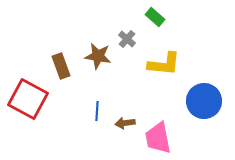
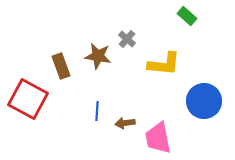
green rectangle: moved 32 px right, 1 px up
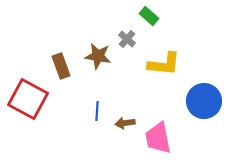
green rectangle: moved 38 px left
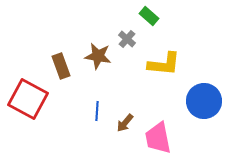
brown arrow: rotated 42 degrees counterclockwise
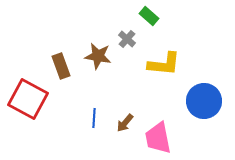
blue line: moved 3 px left, 7 px down
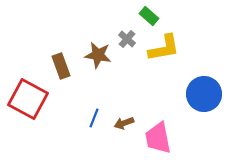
brown star: moved 1 px up
yellow L-shape: moved 16 px up; rotated 16 degrees counterclockwise
blue circle: moved 7 px up
blue line: rotated 18 degrees clockwise
brown arrow: moved 1 px left; rotated 30 degrees clockwise
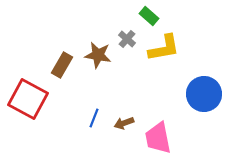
brown rectangle: moved 1 px right, 1 px up; rotated 50 degrees clockwise
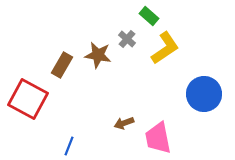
yellow L-shape: moved 1 px right; rotated 24 degrees counterclockwise
blue line: moved 25 px left, 28 px down
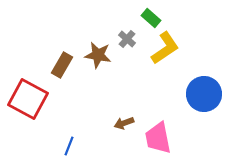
green rectangle: moved 2 px right, 2 px down
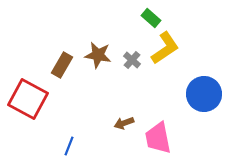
gray cross: moved 5 px right, 21 px down
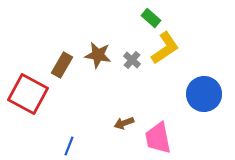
red square: moved 5 px up
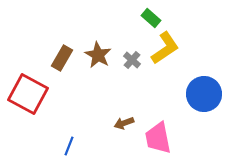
brown star: rotated 20 degrees clockwise
brown rectangle: moved 7 px up
